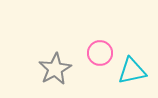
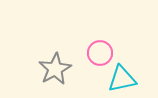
cyan triangle: moved 10 px left, 8 px down
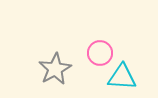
cyan triangle: moved 2 px up; rotated 16 degrees clockwise
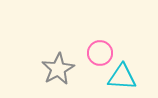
gray star: moved 3 px right
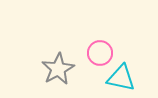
cyan triangle: moved 1 px left, 1 px down; rotated 8 degrees clockwise
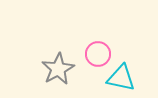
pink circle: moved 2 px left, 1 px down
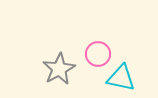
gray star: moved 1 px right
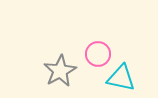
gray star: moved 1 px right, 2 px down
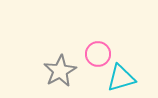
cyan triangle: rotated 28 degrees counterclockwise
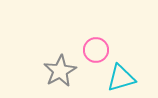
pink circle: moved 2 px left, 4 px up
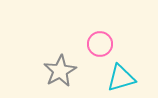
pink circle: moved 4 px right, 6 px up
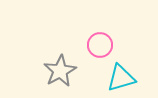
pink circle: moved 1 px down
